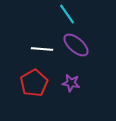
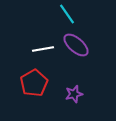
white line: moved 1 px right; rotated 15 degrees counterclockwise
purple star: moved 3 px right, 11 px down; rotated 24 degrees counterclockwise
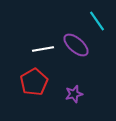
cyan line: moved 30 px right, 7 px down
red pentagon: moved 1 px up
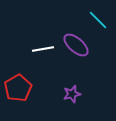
cyan line: moved 1 px right, 1 px up; rotated 10 degrees counterclockwise
red pentagon: moved 16 px left, 6 px down
purple star: moved 2 px left
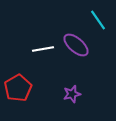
cyan line: rotated 10 degrees clockwise
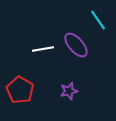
purple ellipse: rotated 8 degrees clockwise
red pentagon: moved 2 px right, 2 px down; rotated 12 degrees counterclockwise
purple star: moved 3 px left, 3 px up
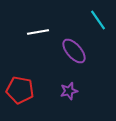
purple ellipse: moved 2 px left, 6 px down
white line: moved 5 px left, 17 px up
red pentagon: rotated 20 degrees counterclockwise
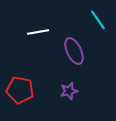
purple ellipse: rotated 16 degrees clockwise
